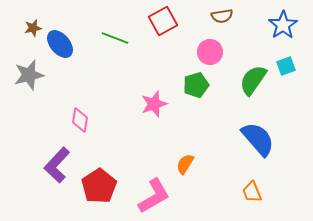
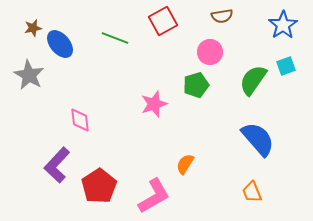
gray star: rotated 28 degrees counterclockwise
pink diamond: rotated 15 degrees counterclockwise
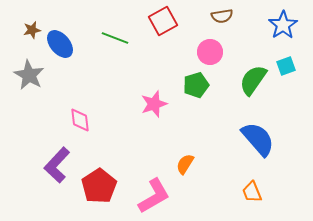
brown star: moved 1 px left, 2 px down
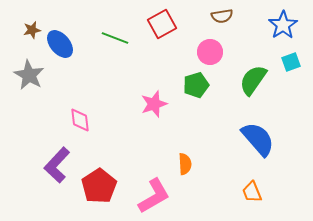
red square: moved 1 px left, 3 px down
cyan square: moved 5 px right, 4 px up
orange semicircle: rotated 145 degrees clockwise
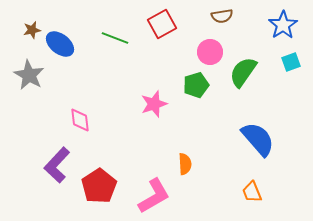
blue ellipse: rotated 12 degrees counterclockwise
green semicircle: moved 10 px left, 8 px up
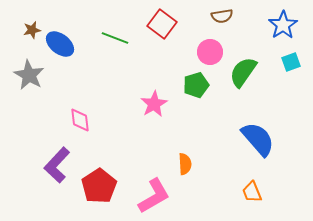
red square: rotated 24 degrees counterclockwise
pink star: rotated 12 degrees counterclockwise
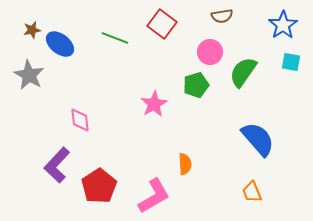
cyan square: rotated 30 degrees clockwise
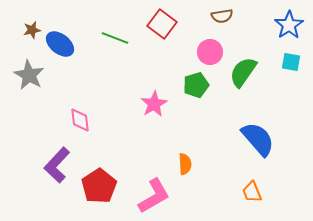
blue star: moved 6 px right
